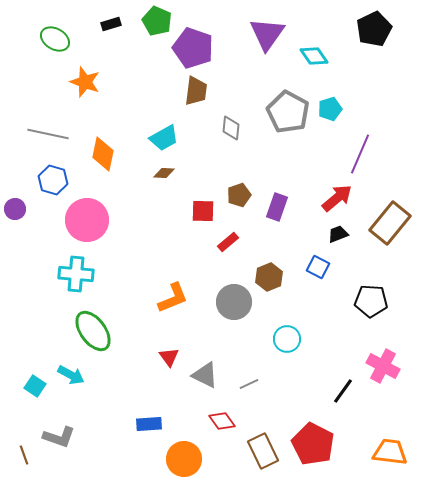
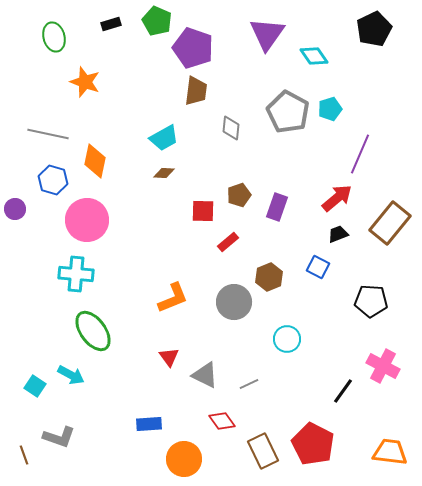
green ellipse at (55, 39): moved 1 px left, 2 px up; rotated 44 degrees clockwise
orange diamond at (103, 154): moved 8 px left, 7 px down
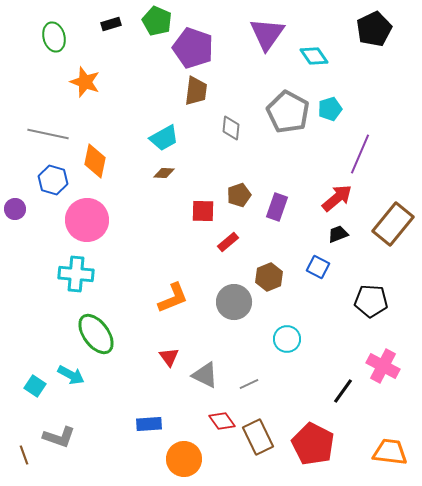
brown rectangle at (390, 223): moved 3 px right, 1 px down
green ellipse at (93, 331): moved 3 px right, 3 px down
brown rectangle at (263, 451): moved 5 px left, 14 px up
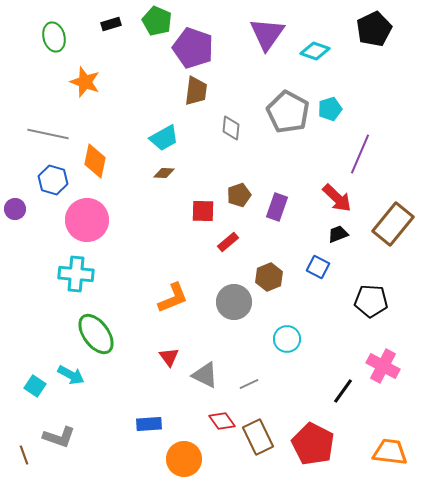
cyan diamond at (314, 56): moved 1 px right, 5 px up; rotated 36 degrees counterclockwise
red arrow at (337, 198): rotated 84 degrees clockwise
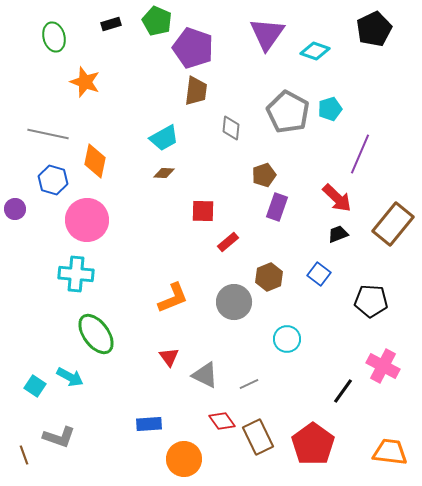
brown pentagon at (239, 195): moved 25 px right, 20 px up
blue square at (318, 267): moved 1 px right, 7 px down; rotated 10 degrees clockwise
cyan arrow at (71, 375): moved 1 px left, 2 px down
red pentagon at (313, 444): rotated 9 degrees clockwise
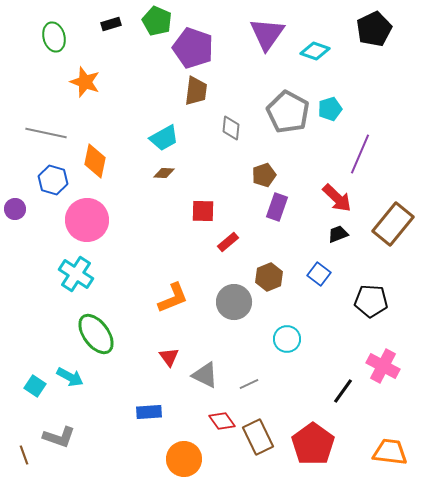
gray line at (48, 134): moved 2 px left, 1 px up
cyan cross at (76, 274): rotated 28 degrees clockwise
blue rectangle at (149, 424): moved 12 px up
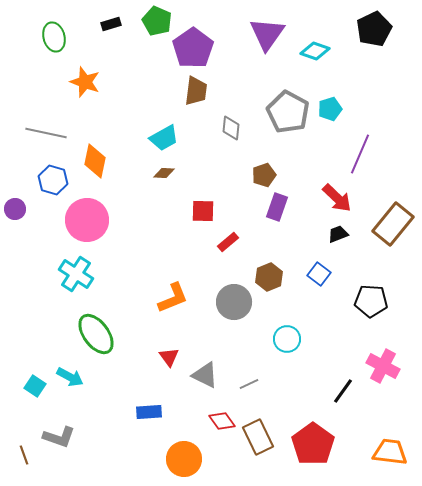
purple pentagon at (193, 48): rotated 18 degrees clockwise
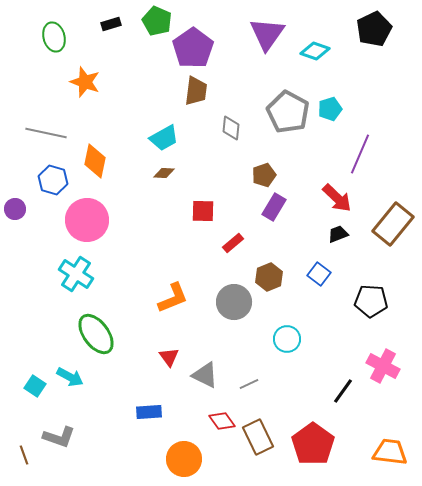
purple rectangle at (277, 207): moved 3 px left; rotated 12 degrees clockwise
red rectangle at (228, 242): moved 5 px right, 1 px down
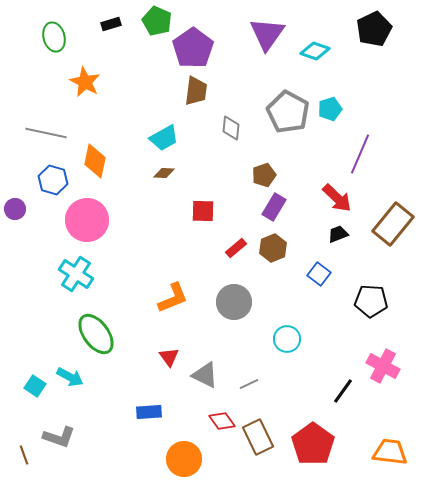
orange star at (85, 82): rotated 8 degrees clockwise
red rectangle at (233, 243): moved 3 px right, 5 px down
brown hexagon at (269, 277): moved 4 px right, 29 px up
